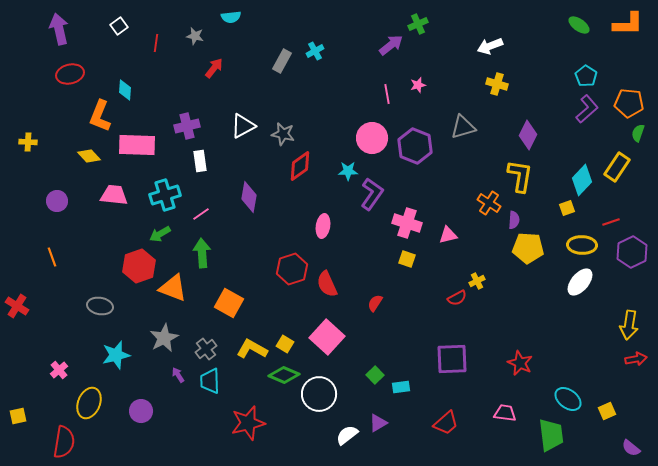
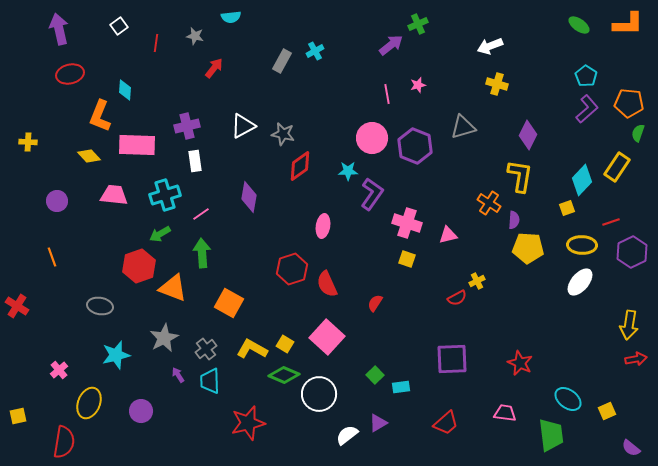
white rectangle at (200, 161): moved 5 px left
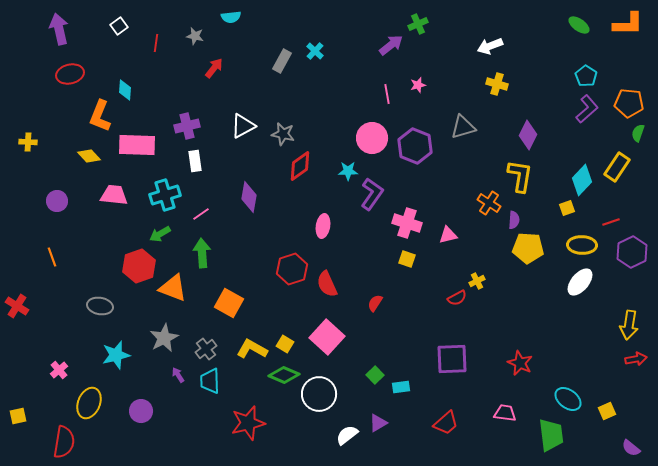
cyan cross at (315, 51): rotated 18 degrees counterclockwise
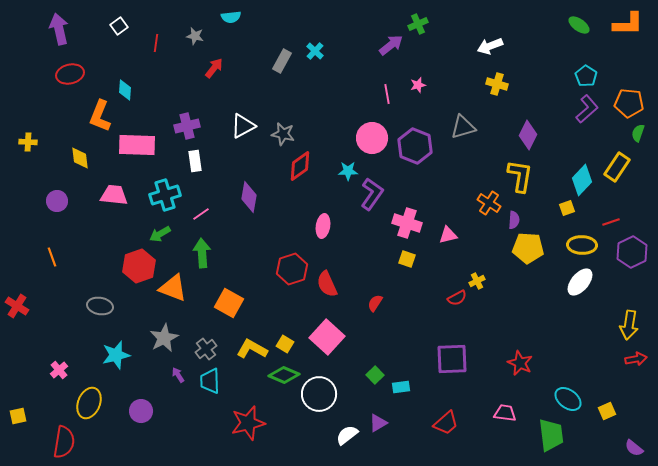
yellow diamond at (89, 156): moved 9 px left, 2 px down; rotated 35 degrees clockwise
purple semicircle at (631, 448): moved 3 px right
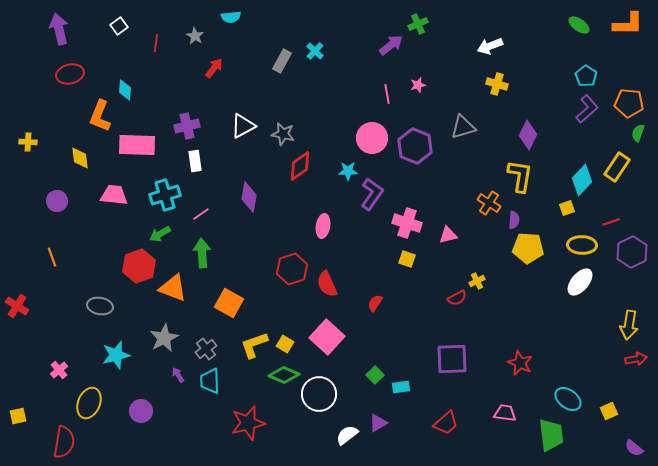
gray star at (195, 36): rotated 18 degrees clockwise
yellow L-shape at (252, 349): moved 2 px right, 4 px up; rotated 48 degrees counterclockwise
yellow square at (607, 411): moved 2 px right
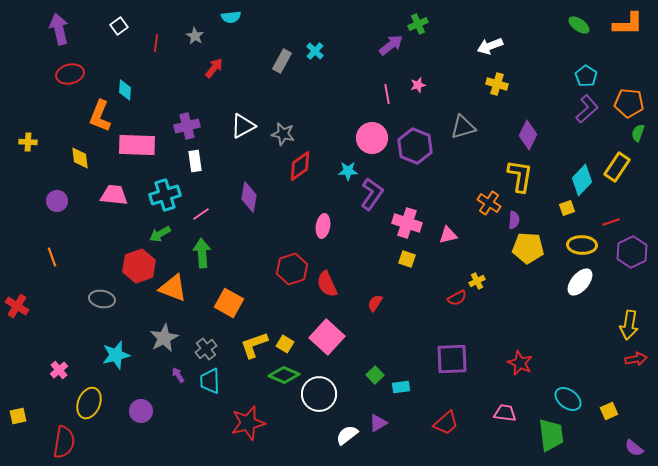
gray ellipse at (100, 306): moved 2 px right, 7 px up
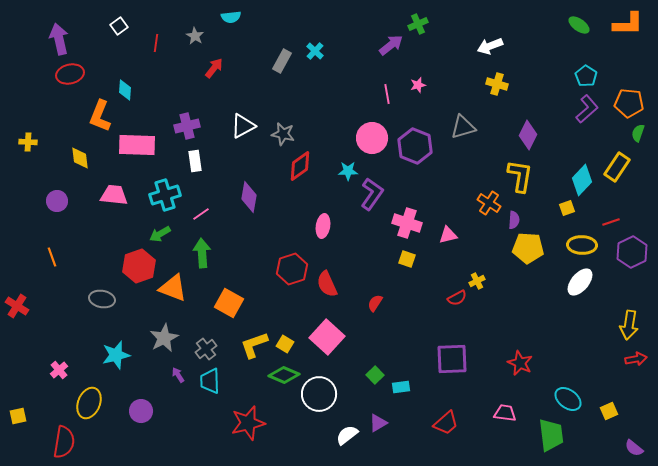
purple arrow at (59, 29): moved 10 px down
